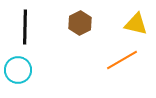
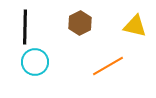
yellow triangle: moved 1 px left, 2 px down
orange line: moved 14 px left, 6 px down
cyan circle: moved 17 px right, 8 px up
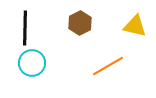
black line: moved 1 px down
cyan circle: moved 3 px left, 1 px down
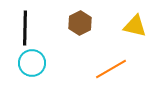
orange line: moved 3 px right, 3 px down
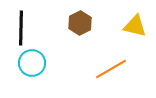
black line: moved 4 px left
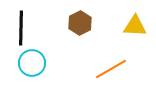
yellow triangle: rotated 10 degrees counterclockwise
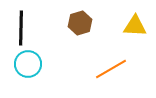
brown hexagon: rotated 10 degrees clockwise
cyan circle: moved 4 px left, 1 px down
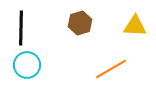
cyan circle: moved 1 px left, 1 px down
